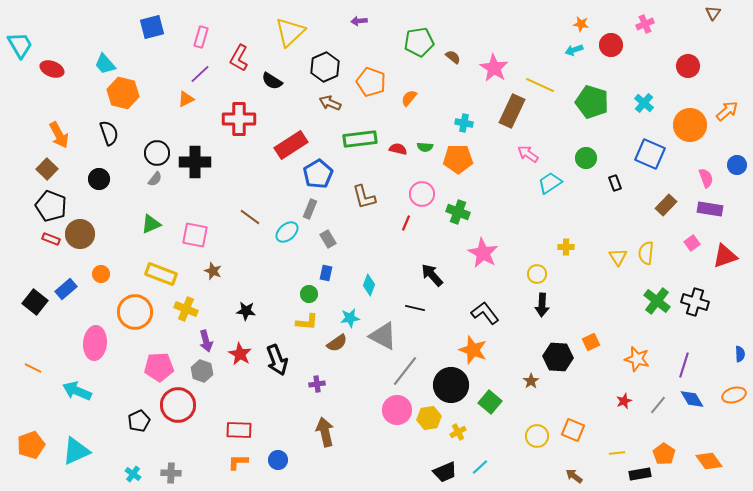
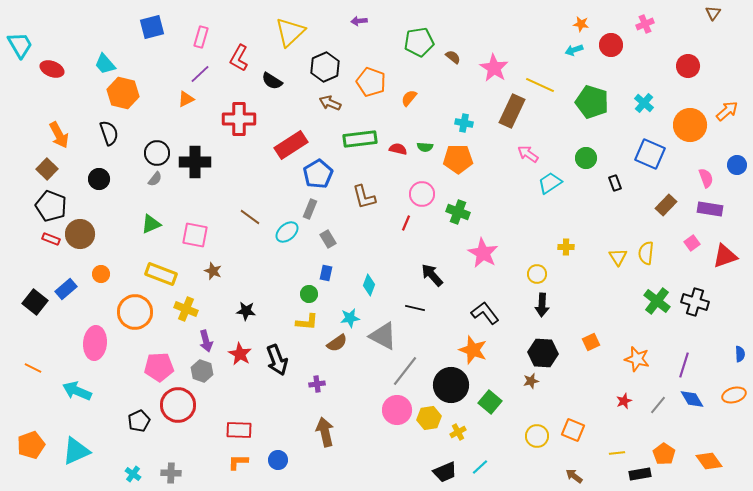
black hexagon at (558, 357): moved 15 px left, 4 px up
brown star at (531, 381): rotated 21 degrees clockwise
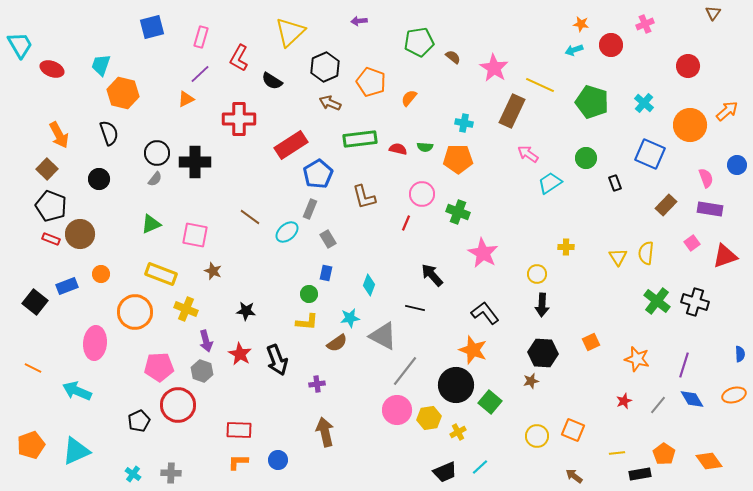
cyan trapezoid at (105, 64): moved 4 px left, 1 px down; rotated 60 degrees clockwise
blue rectangle at (66, 289): moved 1 px right, 3 px up; rotated 20 degrees clockwise
black circle at (451, 385): moved 5 px right
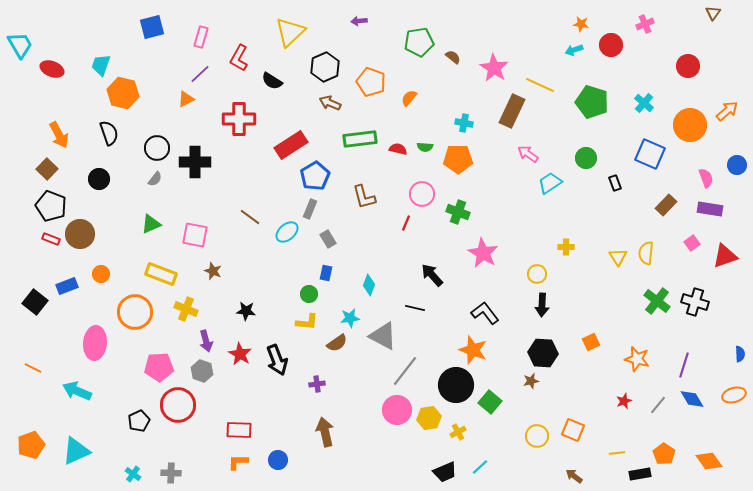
black circle at (157, 153): moved 5 px up
blue pentagon at (318, 174): moved 3 px left, 2 px down
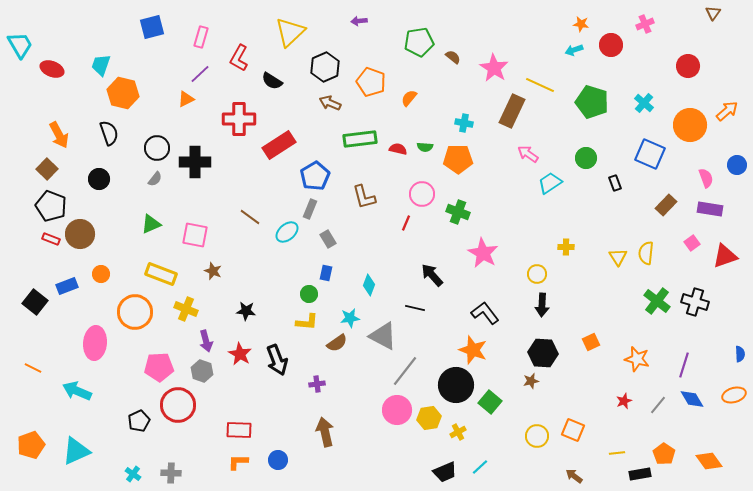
red rectangle at (291, 145): moved 12 px left
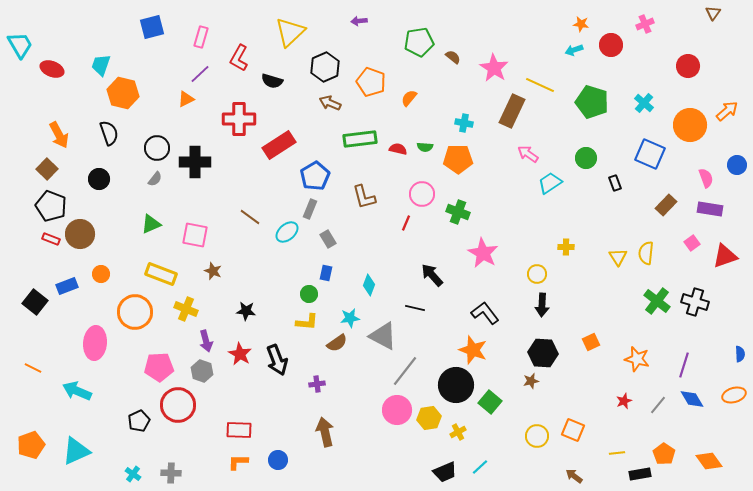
black semicircle at (272, 81): rotated 15 degrees counterclockwise
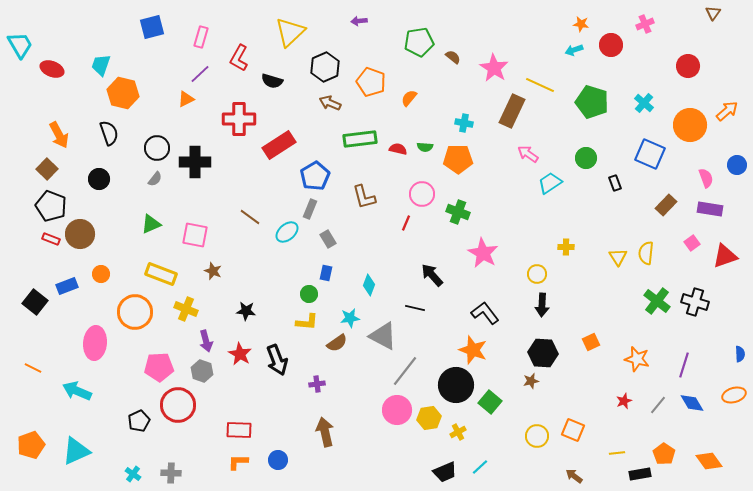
blue diamond at (692, 399): moved 4 px down
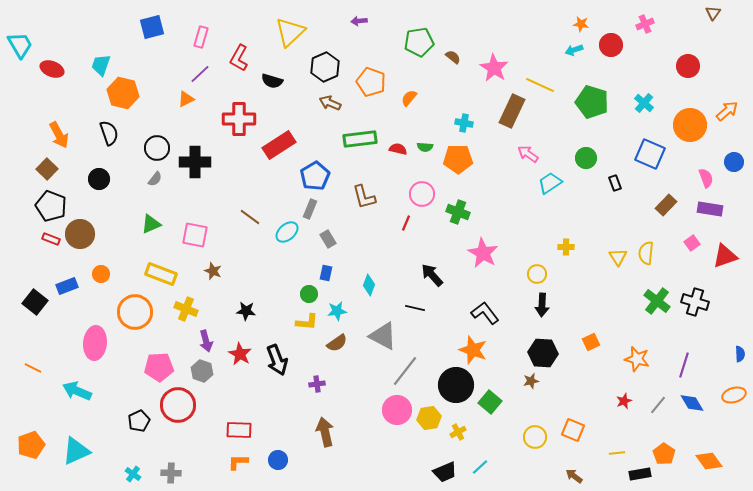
blue circle at (737, 165): moved 3 px left, 3 px up
cyan star at (350, 318): moved 13 px left, 7 px up
yellow circle at (537, 436): moved 2 px left, 1 px down
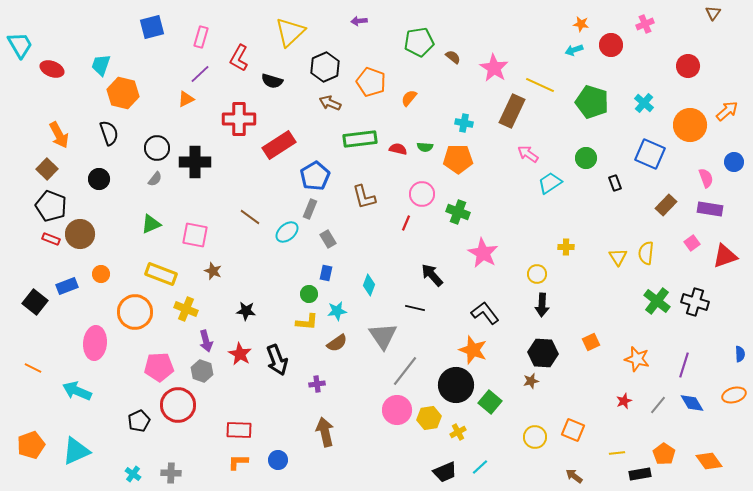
gray triangle at (383, 336): rotated 28 degrees clockwise
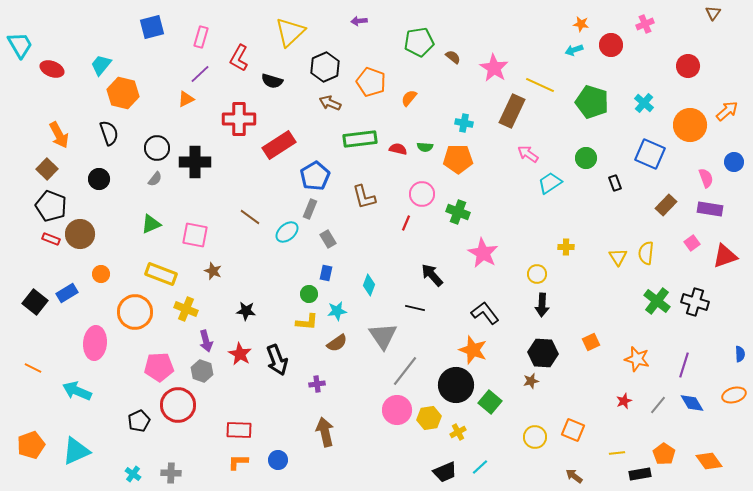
cyan trapezoid at (101, 65): rotated 20 degrees clockwise
blue rectangle at (67, 286): moved 7 px down; rotated 10 degrees counterclockwise
